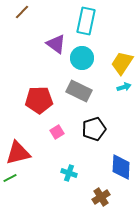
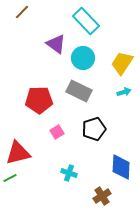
cyan rectangle: rotated 56 degrees counterclockwise
cyan circle: moved 1 px right
cyan arrow: moved 5 px down
brown cross: moved 1 px right, 1 px up
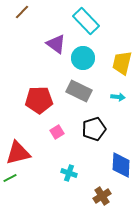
yellow trapezoid: rotated 20 degrees counterclockwise
cyan arrow: moved 6 px left, 5 px down; rotated 24 degrees clockwise
blue diamond: moved 2 px up
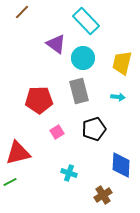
gray rectangle: rotated 50 degrees clockwise
green line: moved 4 px down
brown cross: moved 1 px right, 1 px up
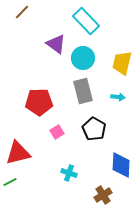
gray rectangle: moved 4 px right
red pentagon: moved 2 px down
black pentagon: rotated 25 degrees counterclockwise
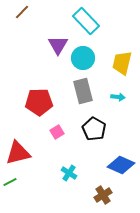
purple triangle: moved 2 px right, 1 px down; rotated 25 degrees clockwise
blue diamond: rotated 68 degrees counterclockwise
cyan cross: rotated 14 degrees clockwise
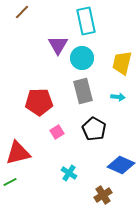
cyan rectangle: rotated 32 degrees clockwise
cyan circle: moved 1 px left
